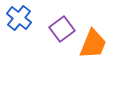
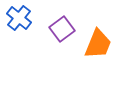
orange trapezoid: moved 5 px right
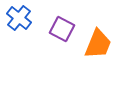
purple square: rotated 25 degrees counterclockwise
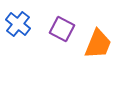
blue cross: moved 1 px left, 6 px down
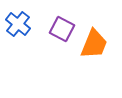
orange trapezoid: moved 4 px left
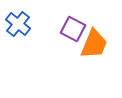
purple square: moved 11 px right
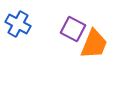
blue cross: rotated 10 degrees counterclockwise
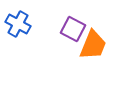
orange trapezoid: moved 1 px left, 1 px down
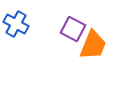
blue cross: moved 2 px left
